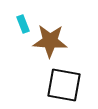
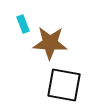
brown star: moved 2 px down
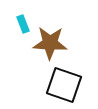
black square: rotated 9 degrees clockwise
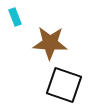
cyan rectangle: moved 8 px left, 7 px up
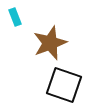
brown star: rotated 24 degrees counterclockwise
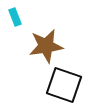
brown star: moved 4 px left, 3 px down; rotated 12 degrees clockwise
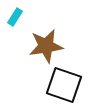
cyan rectangle: rotated 54 degrees clockwise
